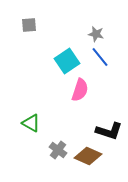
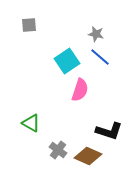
blue line: rotated 10 degrees counterclockwise
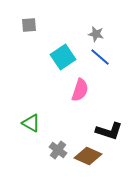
cyan square: moved 4 px left, 4 px up
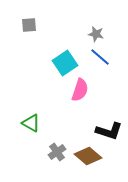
cyan square: moved 2 px right, 6 px down
gray cross: moved 1 px left, 2 px down; rotated 18 degrees clockwise
brown diamond: rotated 16 degrees clockwise
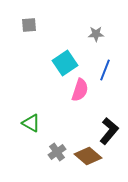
gray star: rotated 14 degrees counterclockwise
blue line: moved 5 px right, 13 px down; rotated 70 degrees clockwise
black L-shape: rotated 68 degrees counterclockwise
